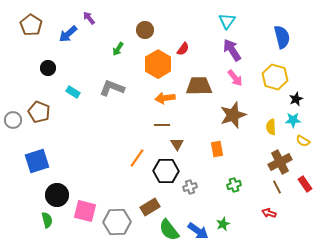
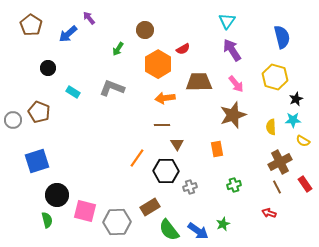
red semicircle at (183, 49): rotated 24 degrees clockwise
pink arrow at (235, 78): moved 1 px right, 6 px down
brown trapezoid at (199, 86): moved 4 px up
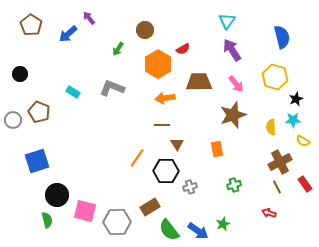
black circle at (48, 68): moved 28 px left, 6 px down
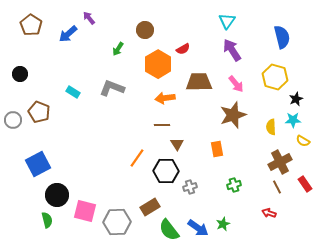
blue square at (37, 161): moved 1 px right, 3 px down; rotated 10 degrees counterclockwise
blue arrow at (198, 231): moved 3 px up
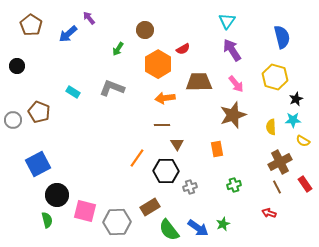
black circle at (20, 74): moved 3 px left, 8 px up
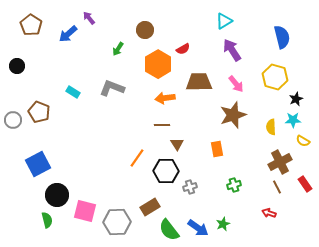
cyan triangle at (227, 21): moved 3 px left; rotated 24 degrees clockwise
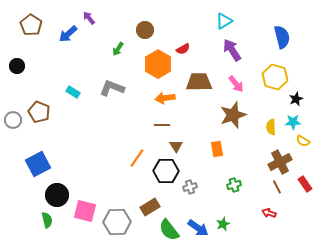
cyan star at (293, 120): moved 2 px down
brown triangle at (177, 144): moved 1 px left, 2 px down
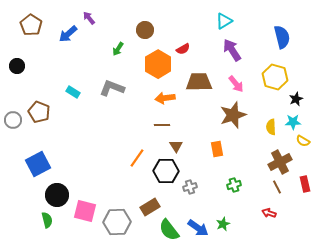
red rectangle at (305, 184): rotated 21 degrees clockwise
